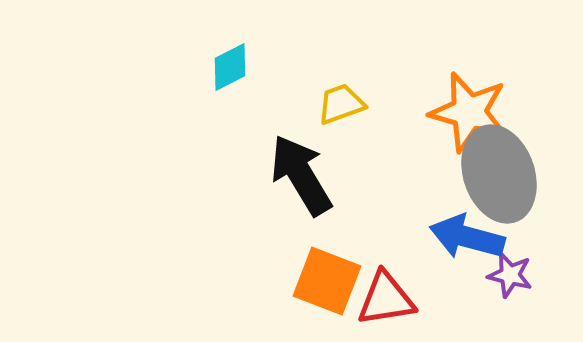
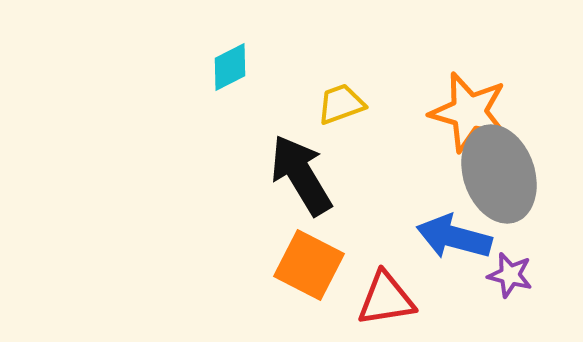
blue arrow: moved 13 px left
orange square: moved 18 px left, 16 px up; rotated 6 degrees clockwise
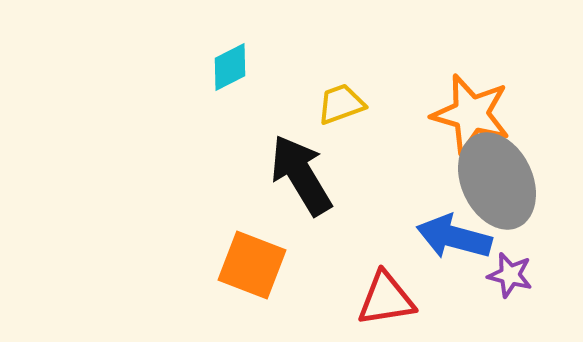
orange star: moved 2 px right, 2 px down
gray ellipse: moved 2 px left, 7 px down; rotated 6 degrees counterclockwise
orange square: moved 57 px left; rotated 6 degrees counterclockwise
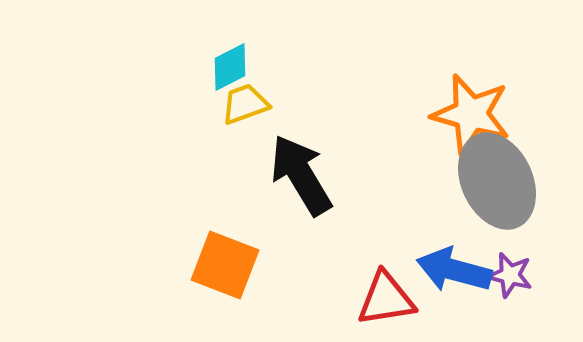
yellow trapezoid: moved 96 px left
blue arrow: moved 33 px down
orange square: moved 27 px left
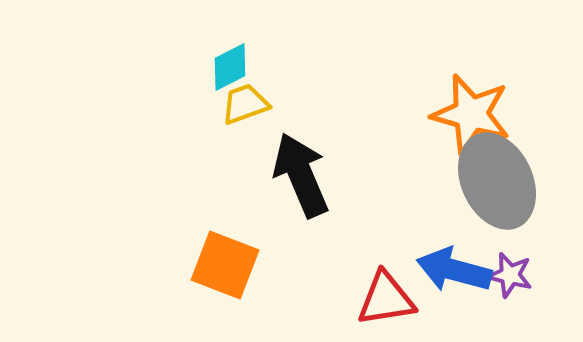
black arrow: rotated 8 degrees clockwise
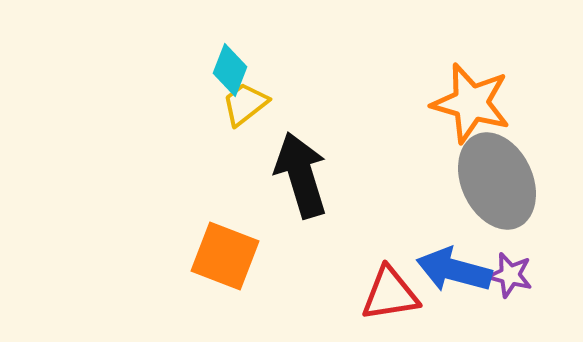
cyan diamond: moved 3 px down; rotated 42 degrees counterclockwise
yellow trapezoid: rotated 18 degrees counterclockwise
orange star: moved 11 px up
black arrow: rotated 6 degrees clockwise
orange square: moved 9 px up
red triangle: moved 4 px right, 5 px up
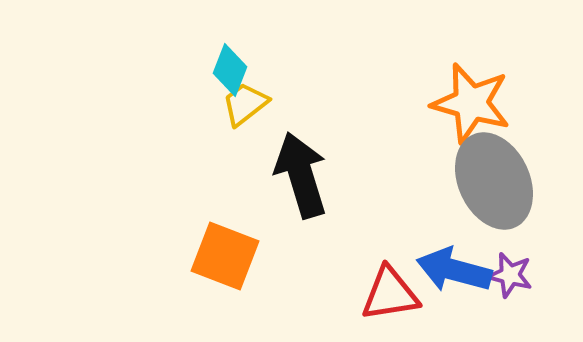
gray ellipse: moved 3 px left
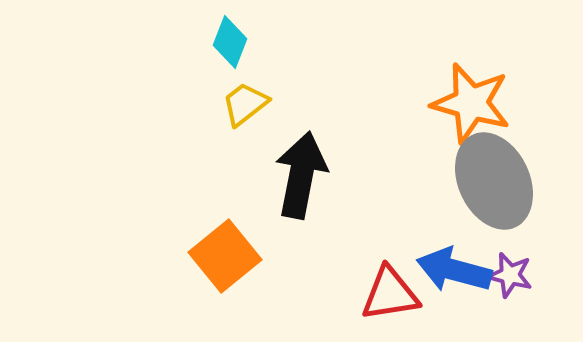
cyan diamond: moved 28 px up
black arrow: rotated 28 degrees clockwise
orange square: rotated 30 degrees clockwise
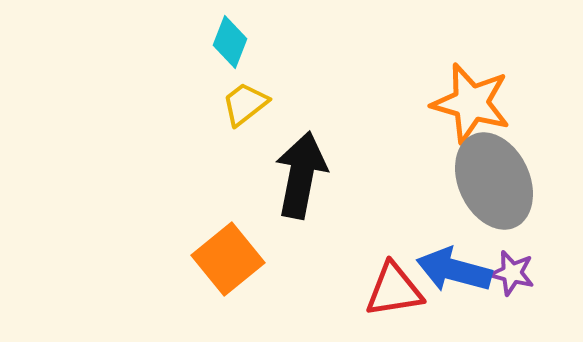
orange square: moved 3 px right, 3 px down
purple star: moved 2 px right, 2 px up
red triangle: moved 4 px right, 4 px up
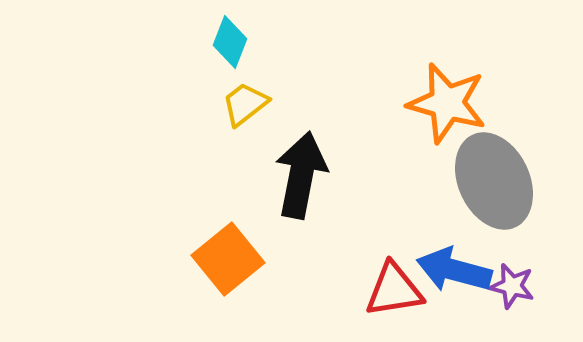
orange star: moved 24 px left
purple star: moved 13 px down
